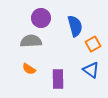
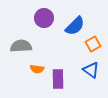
purple circle: moved 3 px right
blue semicircle: rotated 60 degrees clockwise
gray semicircle: moved 10 px left, 5 px down
orange semicircle: moved 8 px right; rotated 24 degrees counterclockwise
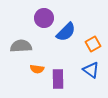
blue semicircle: moved 9 px left, 6 px down
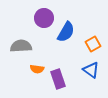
blue semicircle: rotated 15 degrees counterclockwise
purple rectangle: rotated 18 degrees counterclockwise
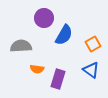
blue semicircle: moved 2 px left, 3 px down
purple rectangle: rotated 36 degrees clockwise
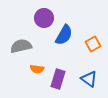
gray semicircle: rotated 10 degrees counterclockwise
blue triangle: moved 2 px left, 9 px down
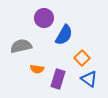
orange square: moved 11 px left, 14 px down; rotated 14 degrees counterclockwise
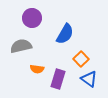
purple circle: moved 12 px left
blue semicircle: moved 1 px right, 1 px up
orange square: moved 1 px left, 1 px down
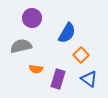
blue semicircle: moved 2 px right, 1 px up
orange square: moved 4 px up
orange semicircle: moved 1 px left
